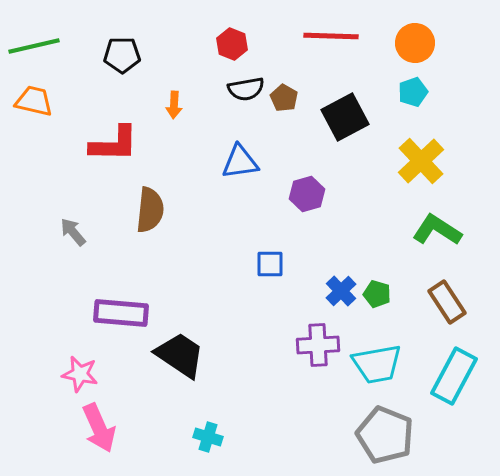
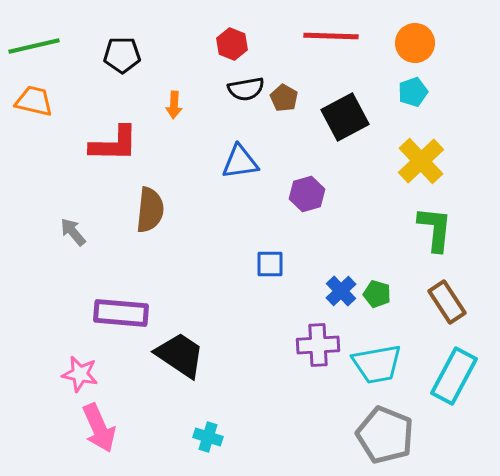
green L-shape: moved 2 px left, 1 px up; rotated 63 degrees clockwise
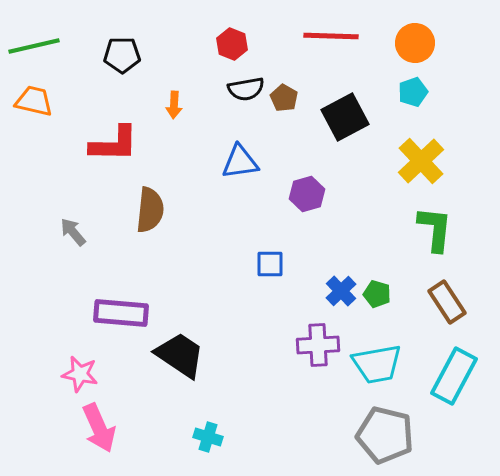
gray pentagon: rotated 8 degrees counterclockwise
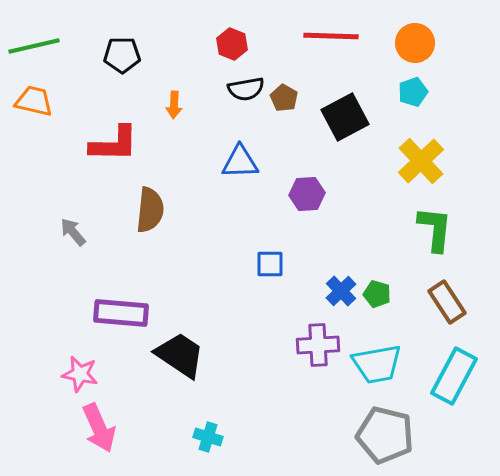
blue triangle: rotated 6 degrees clockwise
purple hexagon: rotated 12 degrees clockwise
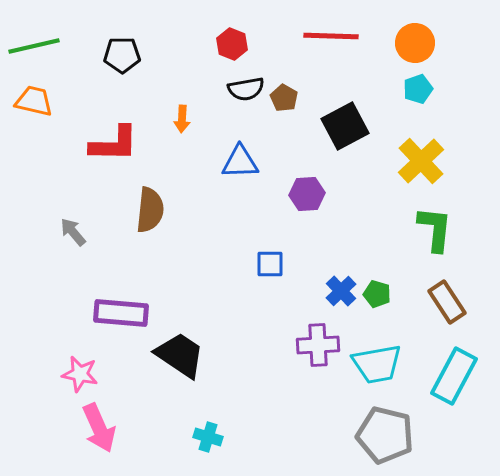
cyan pentagon: moved 5 px right, 3 px up
orange arrow: moved 8 px right, 14 px down
black square: moved 9 px down
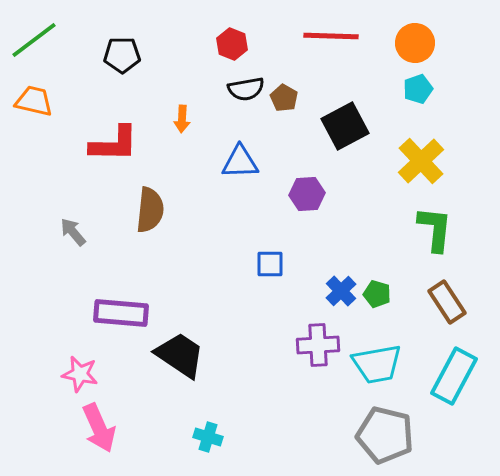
green line: moved 6 px up; rotated 24 degrees counterclockwise
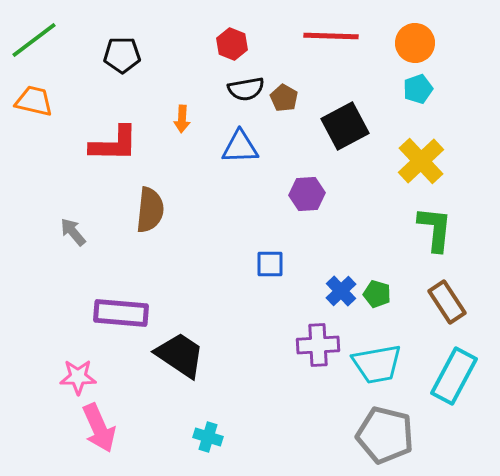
blue triangle: moved 15 px up
pink star: moved 2 px left, 3 px down; rotated 12 degrees counterclockwise
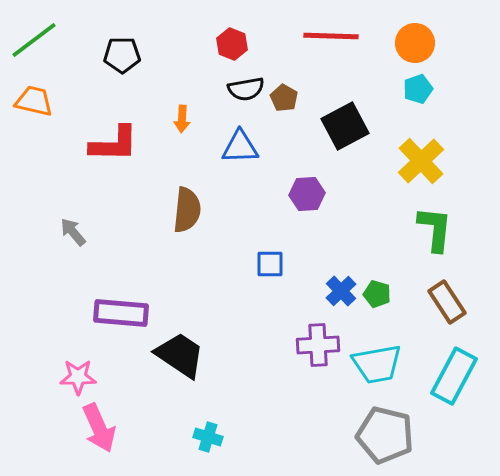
brown semicircle: moved 37 px right
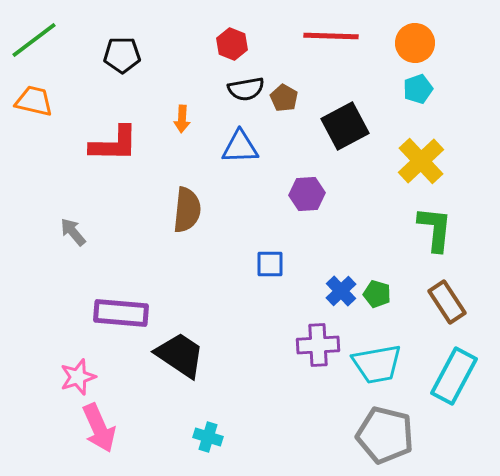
pink star: rotated 18 degrees counterclockwise
